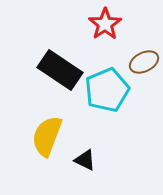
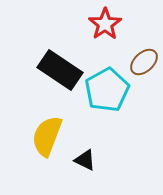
brown ellipse: rotated 16 degrees counterclockwise
cyan pentagon: rotated 6 degrees counterclockwise
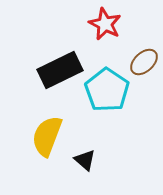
red star: rotated 12 degrees counterclockwise
black rectangle: rotated 60 degrees counterclockwise
cyan pentagon: rotated 9 degrees counterclockwise
black triangle: rotated 15 degrees clockwise
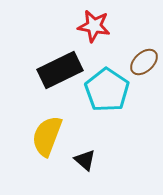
red star: moved 11 px left, 2 px down; rotated 16 degrees counterclockwise
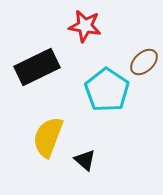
red star: moved 9 px left
black rectangle: moved 23 px left, 3 px up
yellow semicircle: moved 1 px right, 1 px down
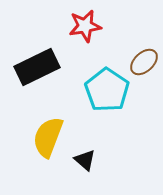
red star: rotated 20 degrees counterclockwise
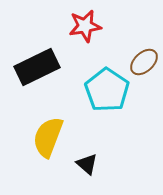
black triangle: moved 2 px right, 4 px down
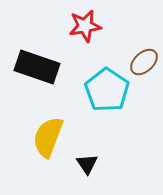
black rectangle: rotated 45 degrees clockwise
black triangle: rotated 15 degrees clockwise
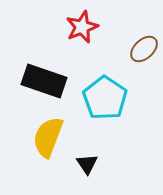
red star: moved 3 px left, 1 px down; rotated 12 degrees counterclockwise
brown ellipse: moved 13 px up
black rectangle: moved 7 px right, 14 px down
cyan pentagon: moved 2 px left, 8 px down
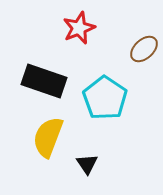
red star: moved 3 px left, 1 px down
